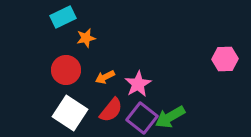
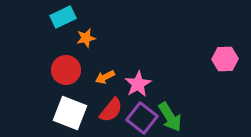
white square: rotated 12 degrees counterclockwise
green arrow: rotated 92 degrees counterclockwise
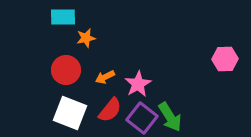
cyan rectangle: rotated 25 degrees clockwise
red semicircle: moved 1 px left
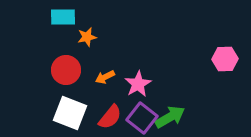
orange star: moved 1 px right, 1 px up
red semicircle: moved 7 px down
green arrow: rotated 88 degrees counterclockwise
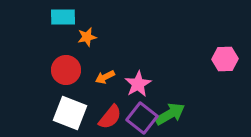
green arrow: moved 3 px up
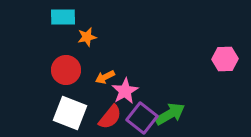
pink star: moved 13 px left, 7 px down
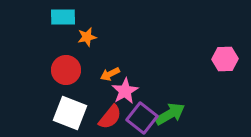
orange arrow: moved 5 px right, 3 px up
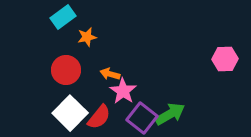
cyan rectangle: rotated 35 degrees counterclockwise
orange arrow: rotated 42 degrees clockwise
pink star: moved 2 px left; rotated 8 degrees counterclockwise
white square: rotated 24 degrees clockwise
red semicircle: moved 11 px left
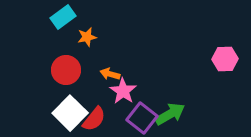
red semicircle: moved 5 px left, 2 px down
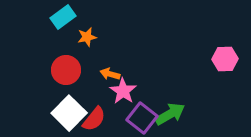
white square: moved 1 px left
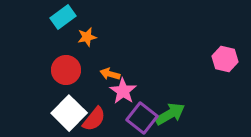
pink hexagon: rotated 15 degrees clockwise
